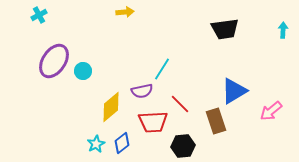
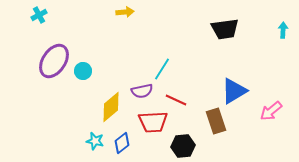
red line: moved 4 px left, 4 px up; rotated 20 degrees counterclockwise
cyan star: moved 1 px left, 3 px up; rotated 30 degrees counterclockwise
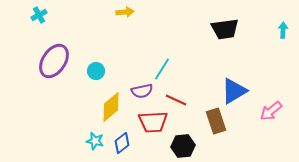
cyan circle: moved 13 px right
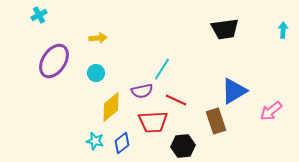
yellow arrow: moved 27 px left, 26 px down
cyan circle: moved 2 px down
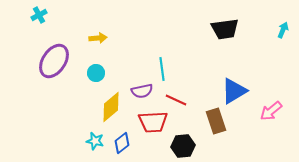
cyan arrow: rotated 21 degrees clockwise
cyan line: rotated 40 degrees counterclockwise
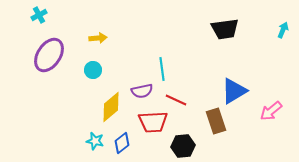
purple ellipse: moved 5 px left, 6 px up
cyan circle: moved 3 px left, 3 px up
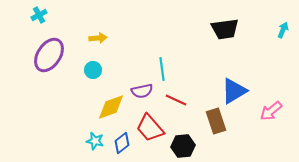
yellow diamond: rotated 20 degrees clockwise
red trapezoid: moved 3 px left, 6 px down; rotated 52 degrees clockwise
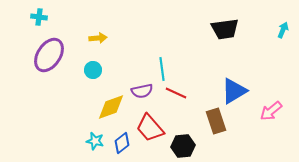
cyan cross: moved 2 px down; rotated 35 degrees clockwise
red line: moved 7 px up
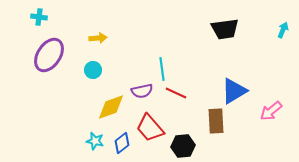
brown rectangle: rotated 15 degrees clockwise
